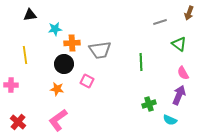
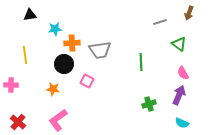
orange star: moved 4 px left
cyan semicircle: moved 12 px right, 3 px down
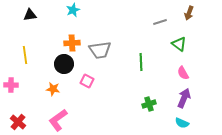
cyan star: moved 18 px right, 19 px up; rotated 16 degrees counterclockwise
purple arrow: moved 5 px right, 3 px down
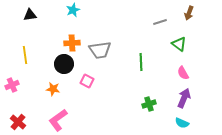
pink cross: moved 1 px right; rotated 24 degrees counterclockwise
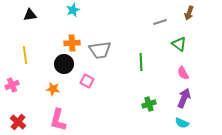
pink L-shape: rotated 40 degrees counterclockwise
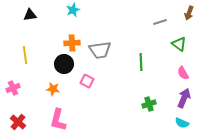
pink cross: moved 1 px right, 3 px down
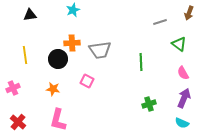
black circle: moved 6 px left, 5 px up
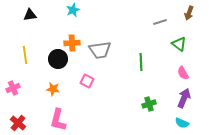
red cross: moved 1 px down
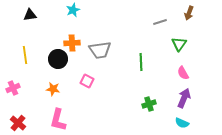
green triangle: rotated 28 degrees clockwise
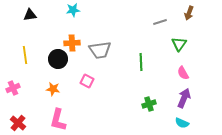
cyan star: rotated 16 degrees clockwise
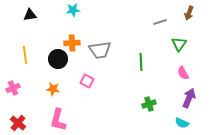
purple arrow: moved 5 px right
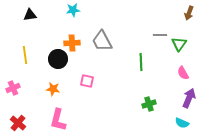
gray line: moved 13 px down; rotated 16 degrees clockwise
gray trapezoid: moved 2 px right, 9 px up; rotated 70 degrees clockwise
pink square: rotated 16 degrees counterclockwise
